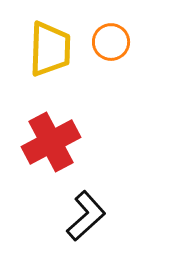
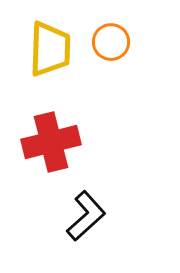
red cross: rotated 14 degrees clockwise
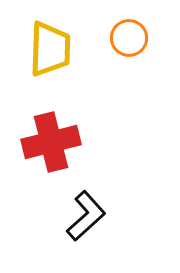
orange circle: moved 18 px right, 4 px up
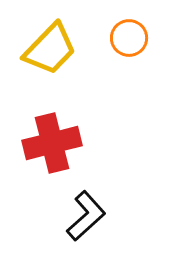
yellow trapezoid: rotated 42 degrees clockwise
red cross: moved 1 px right, 1 px down
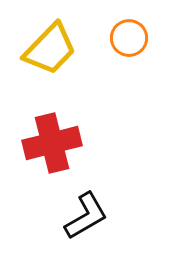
black L-shape: rotated 12 degrees clockwise
